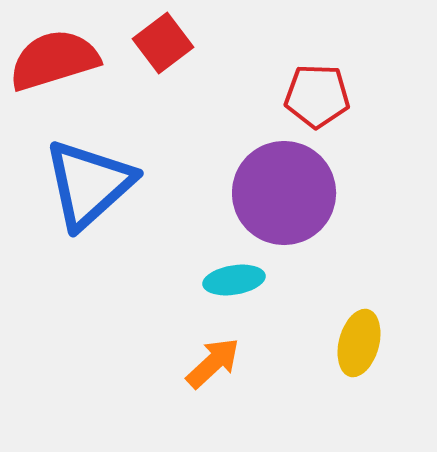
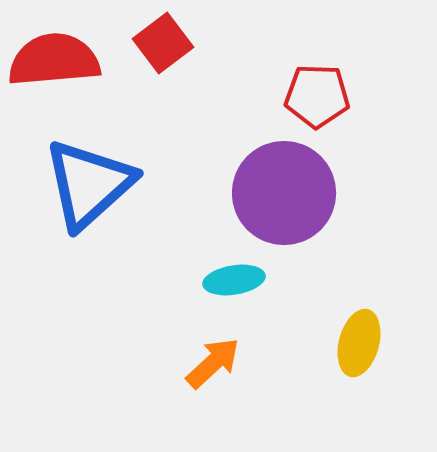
red semicircle: rotated 12 degrees clockwise
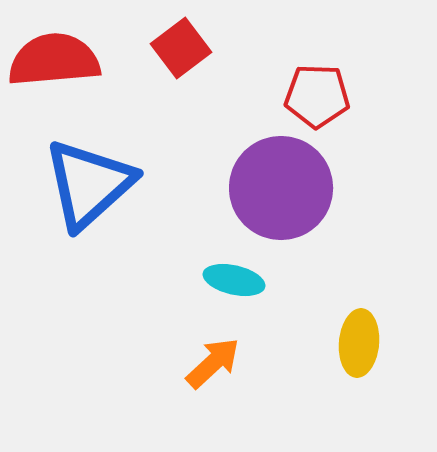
red square: moved 18 px right, 5 px down
purple circle: moved 3 px left, 5 px up
cyan ellipse: rotated 22 degrees clockwise
yellow ellipse: rotated 10 degrees counterclockwise
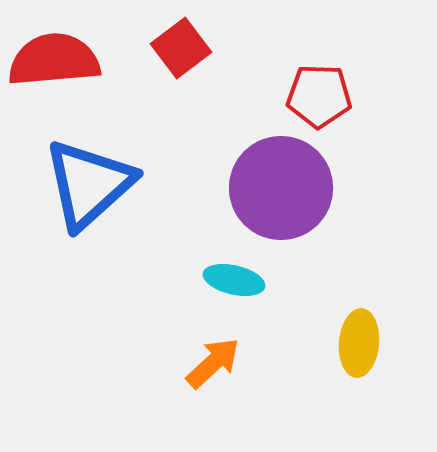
red pentagon: moved 2 px right
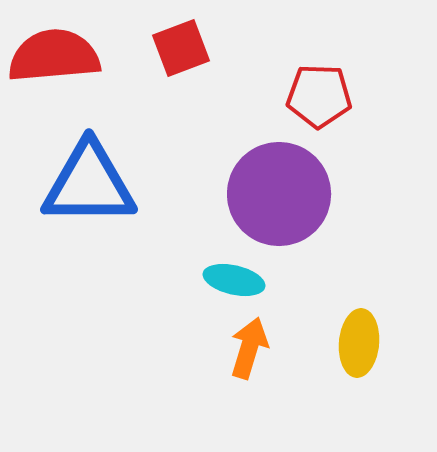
red square: rotated 16 degrees clockwise
red semicircle: moved 4 px up
blue triangle: rotated 42 degrees clockwise
purple circle: moved 2 px left, 6 px down
orange arrow: moved 36 px right, 15 px up; rotated 30 degrees counterclockwise
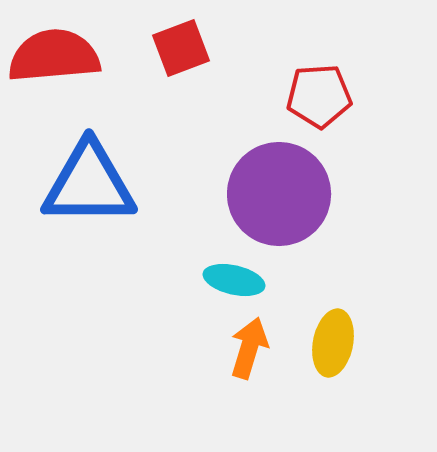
red pentagon: rotated 6 degrees counterclockwise
yellow ellipse: moved 26 px left; rotated 6 degrees clockwise
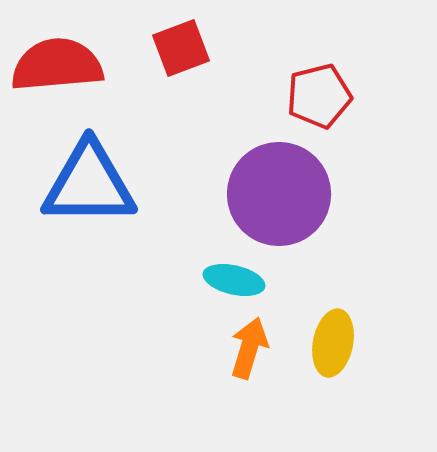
red semicircle: moved 3 px right, 9 px down
red pentagon: rotated 10 degrees counterclockwise
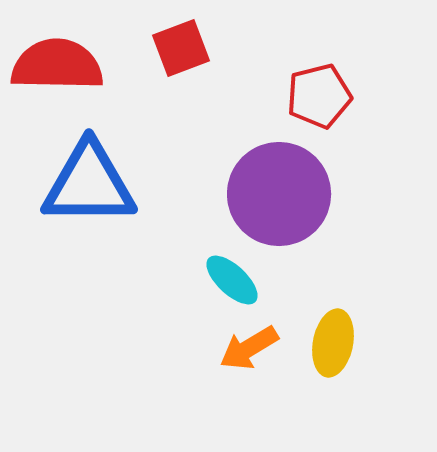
red semicircle: rotated 6 degrees clockwise
cyan ellipse: moved 2 px left; rotated 30 degrees clockwise
orange arrow: rotated 138 degrees counterclockwise
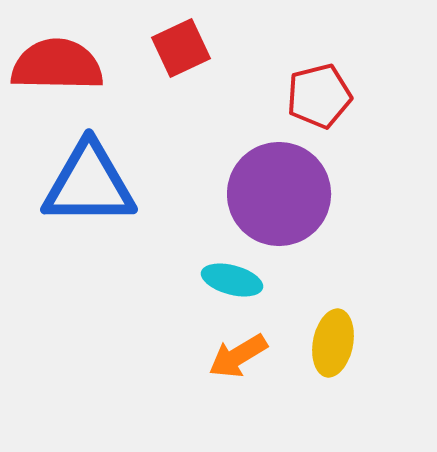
red square: rotated 4 degrees counterclockwise
cyan ellipse: rotated 28 degrees counterclockwise
orange arrow: moved 11 px left, 8 px down
